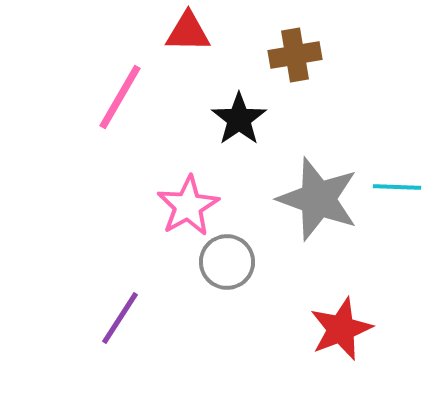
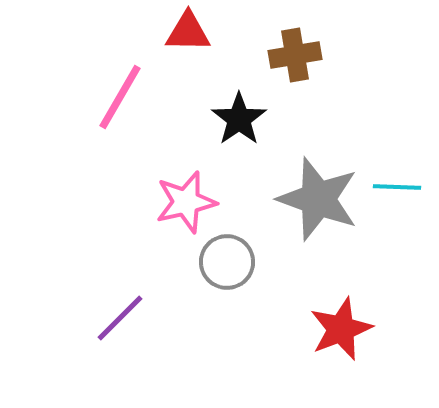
pink star: moved 2 px left, 4 px up; rotated 16 degrees clockwise
purple line: rotated 12 degrees clockwise
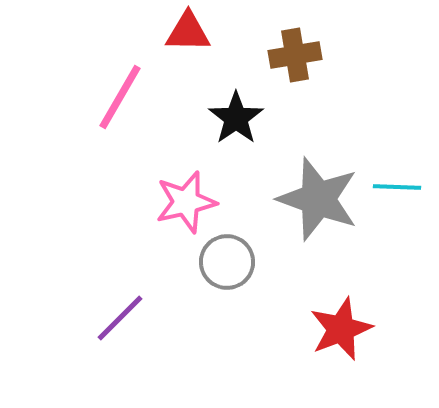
black star: moved 3 px left, 1 px up
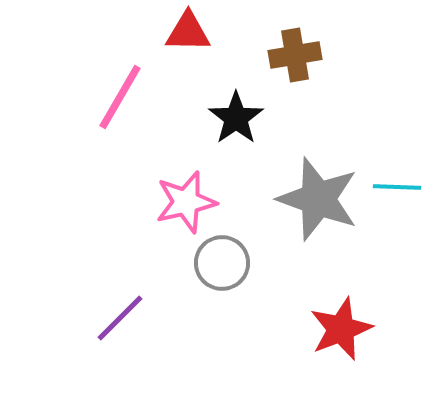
gray circle: moved 5 px left, 1 px down
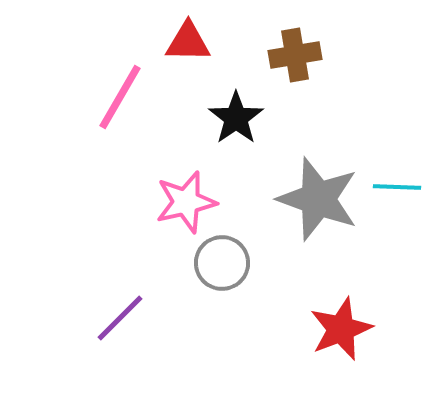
red triangle: moved 10 px down
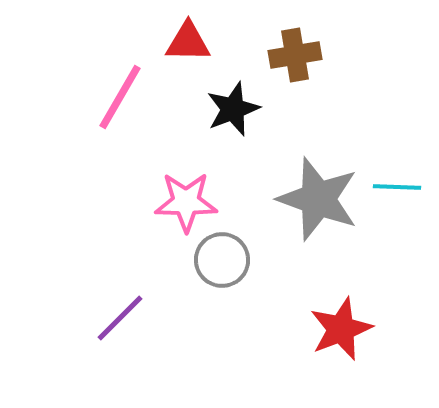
black star: moved 3 px left, 9 px up; rotated 14 degrees clockwise
pink star: rotated 14 degrees clockwise
gray circle: moved 3 px up
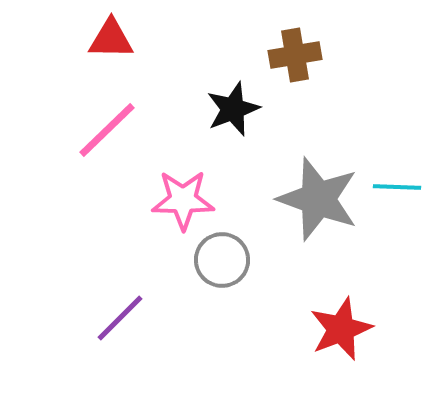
red triangle: moved 77 px left, 3 px up
pink line: moved 13 px left, 33 px down; rotated 16 degrees clockwise
pink star: moved 3 px left, 2 px up
